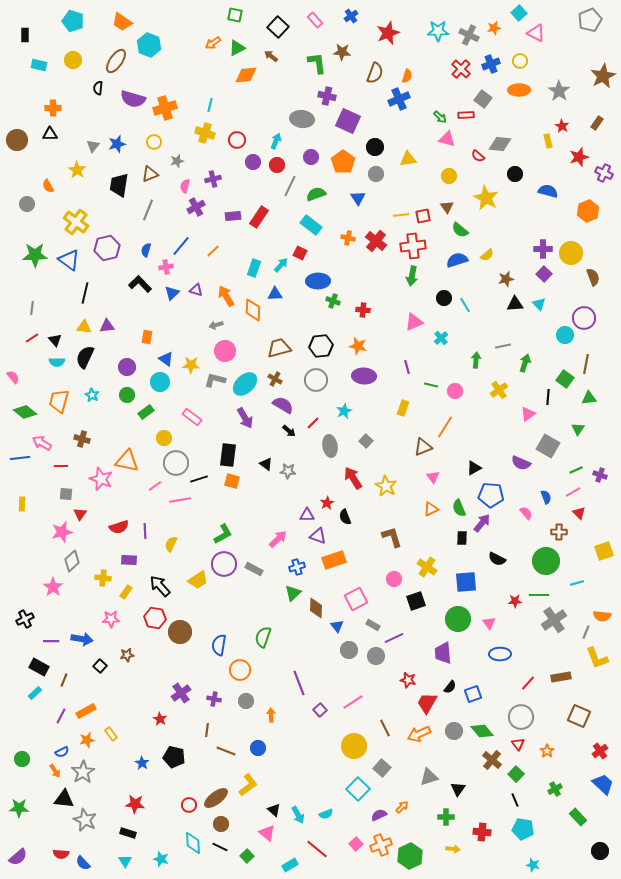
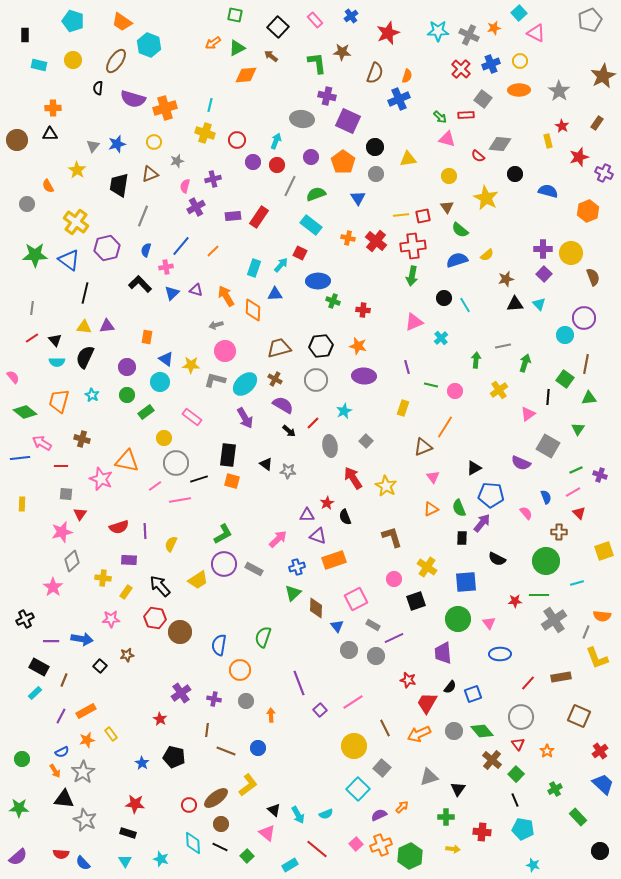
gray line at (148, 210): moved 5 px left, 6 px down
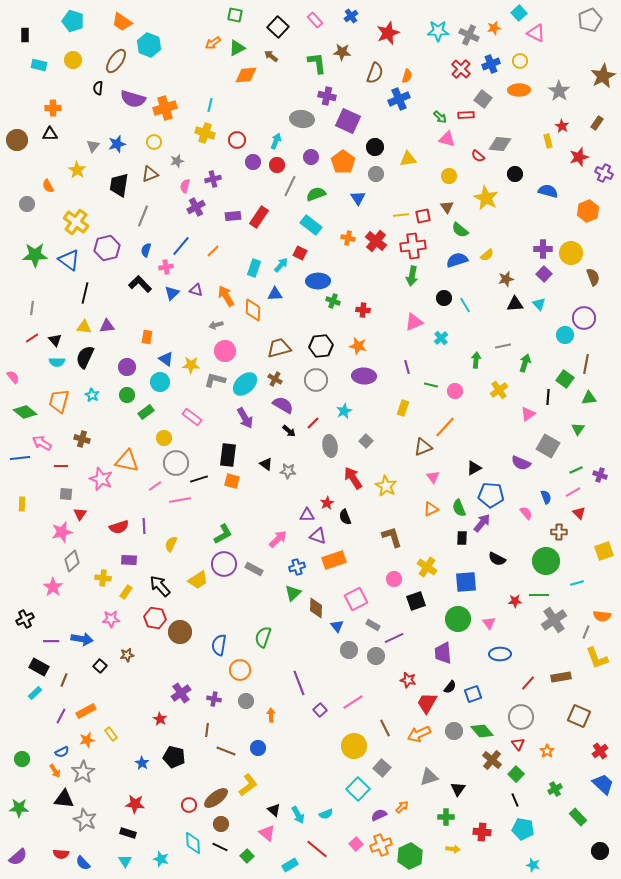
orange line at (445, 427): rotated 10 degrees clockwise
purple line at (145, 531): moved 1 px left, 5 px up
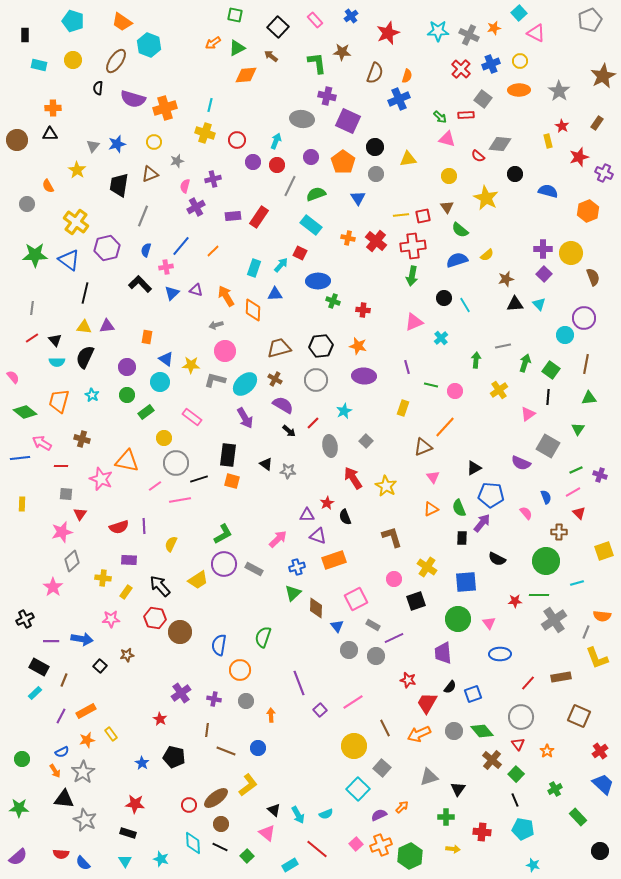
green square at (565, 379): moved 14 px left, 9 px up
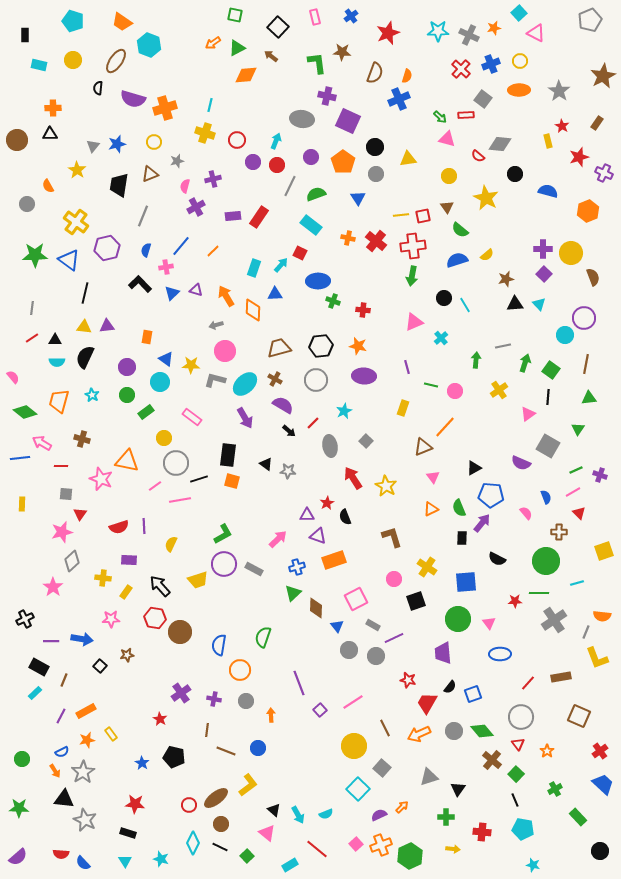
pink rectangle at (315, 20): moved 3 px up; rotated 28 degrees clockwise
black triangle at (55, 340): rotated 48 degrees counterclockwise
yellow trapezoid at (198, 580): rotated 15 degrees clockwise
green line at (539, 595): moved 2 px up
cyan diamond at (193, 843): rotated 30 degrees clockwise
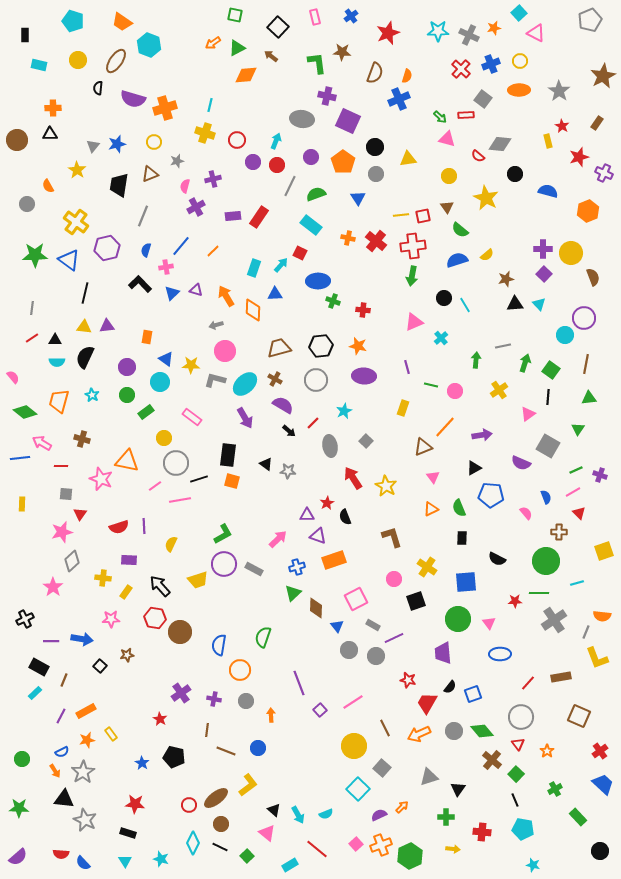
yellow circle at (73, 60): moved 5 px right
purple arrow at (482, 523): moved 88 px up; rotated 42 degrees clockwise
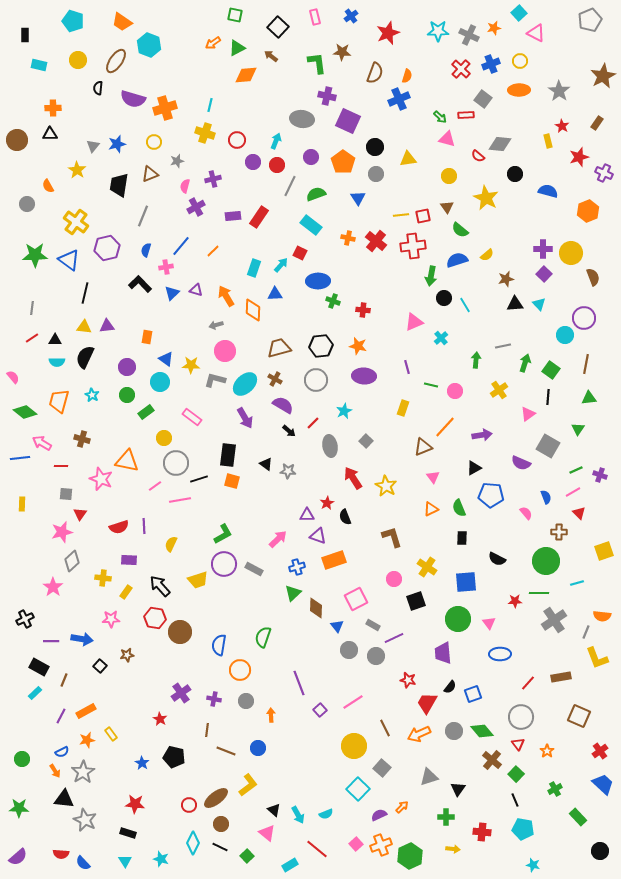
green arrow at (412, 276): moved 19 px right
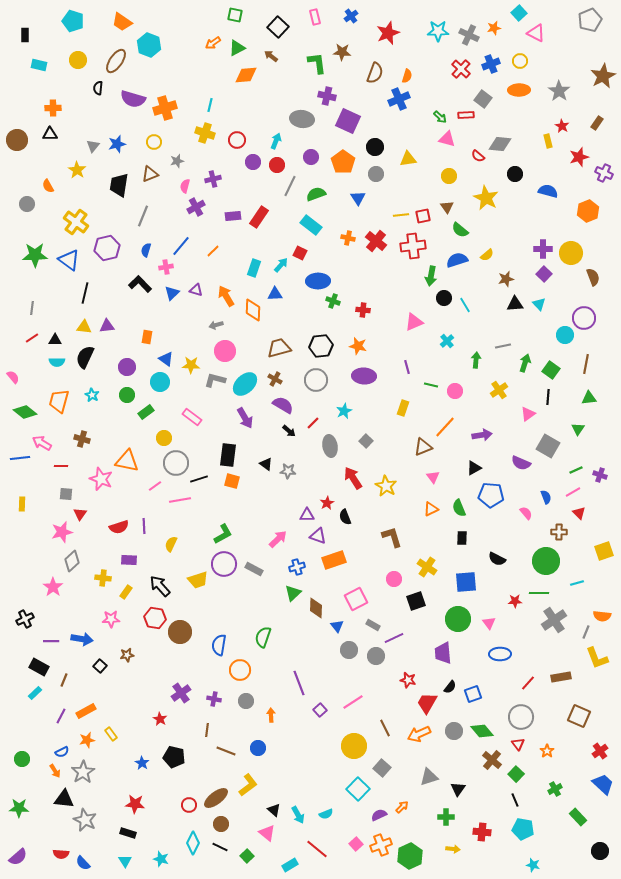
cyan cross at (441, 338): moved 6 px right, 3 px down
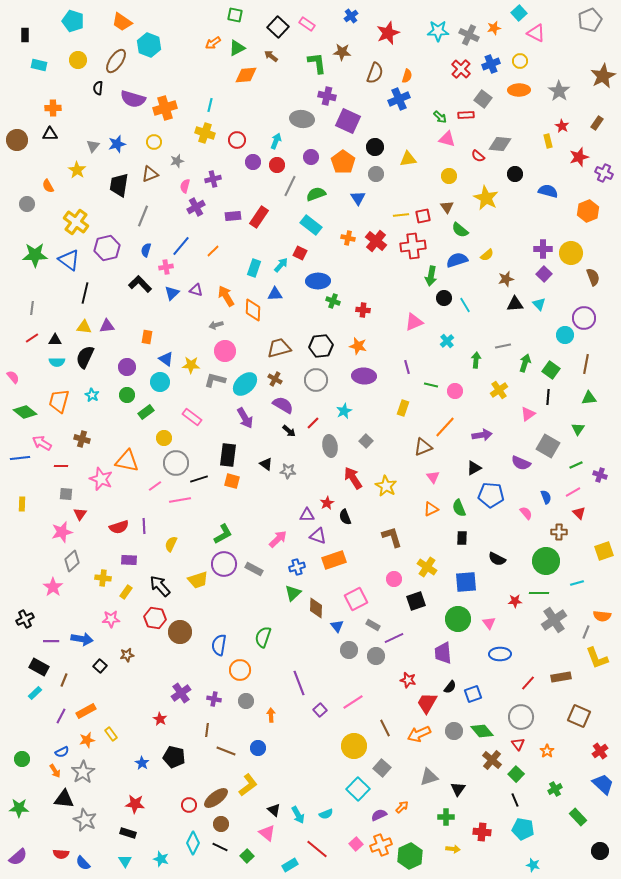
pink rectangle at (315, 17): moved 8 px left, 7 px down; rotated 42 degrees counterclockwise
green line at (576, 470): moved 5 px up
